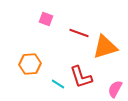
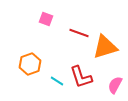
orange hexagon: rotated 15 degrees counterclockwise
cyan line: moved 1 px left, 3 px up
pink semicircle: moved 4 px up
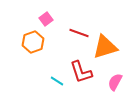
pink square: rotated 32 degrees clockwise
orange hexagon: moved 3 px right, 22 px up
red L-shape: moved 5 px up
pink semicircle: moved 3 px up
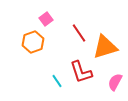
red line: rotated 36 degrees clockwise
cyan line: rotated 24 degrees clockwise
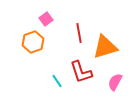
red line: rotated 24 degrees clockwise
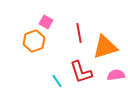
pink square: moved 3 px down; rotated 24 degrees counterclockwise
orange hexagon: moved 1 px right, 1 px up
pink semicircle: moved 1 px right, 7 px up; rotated 54 degrees clockwise
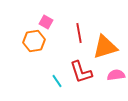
orange hexagon: rotated 10 degrees clockwise
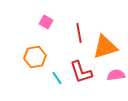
orange hexagon: moved 1 px right, 16 px down
cyan line: moved 3 px up
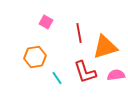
red L-shape: moved 4 px right
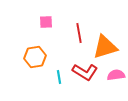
pink square: rotated 32 degrees counterclockwise
red L-shape: rotated 40 degrees counterclockwise
cyan line: moved 2 px right, 1 px up; rotated 24 degrees clockwise
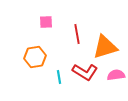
red line: moved 2 px left, 1 px down
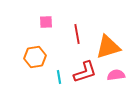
orange triangle: moved 3 px right
red L-shape: rotated 50 degrees counterclockwise
